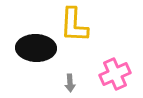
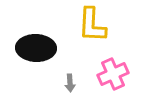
yellow L-shape: moved 18 px right
pink cross: moved 2 px left
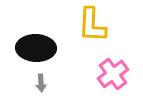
pink cross: rotated 12 degrees counterclockwise
gray arrow: moved 29 px left
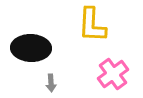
black ellipse: moved 5 px left
gray arrow: moved 10 px right
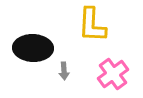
black ellipse: moved 2 px right
gray arrow: moved 13 px right, 12 px up
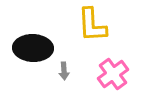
yellow L-shape: rotated 6 degrees counterclockwise
